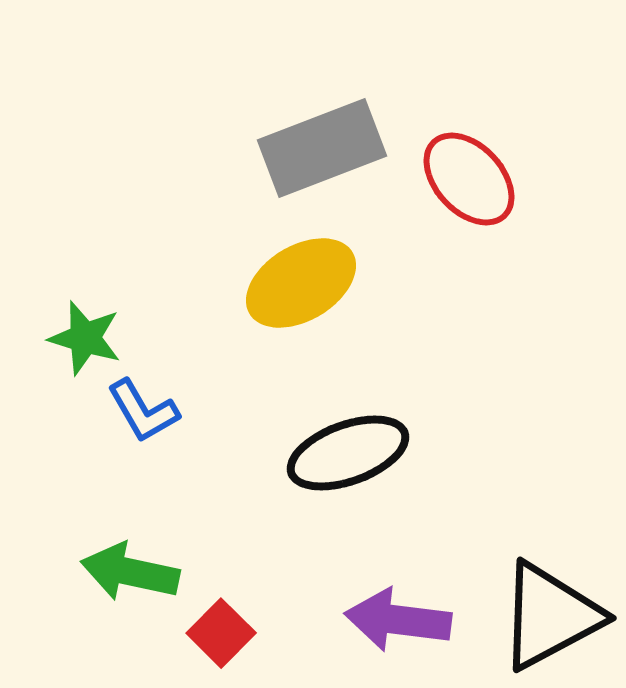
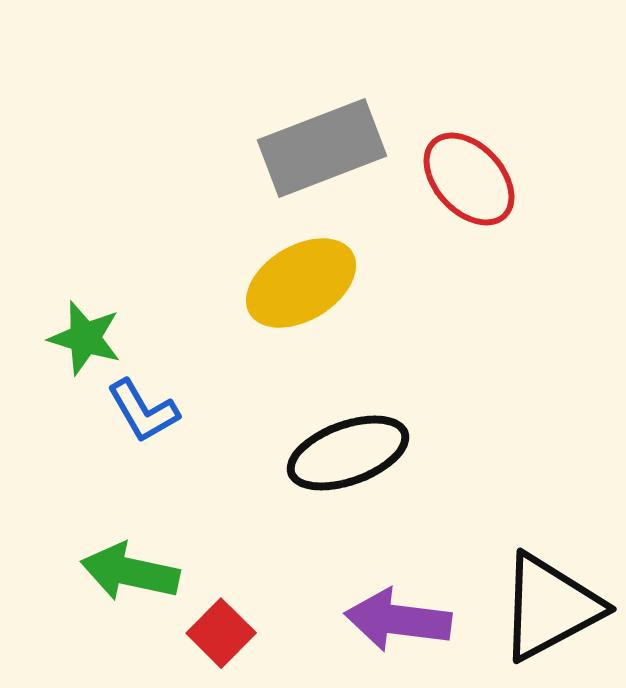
black triangle: moved 9 px up
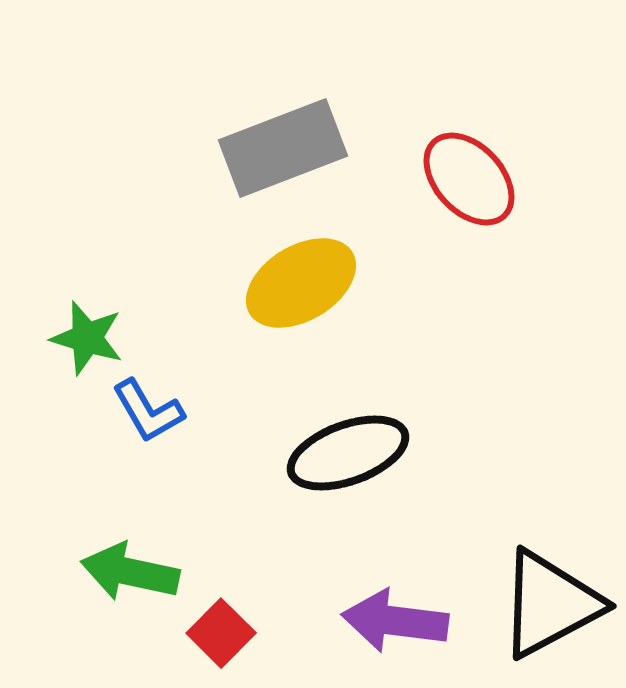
gray rectangle: moved 39 px left
green star: moved 2 px right
blue L-shape: moved 5 px right
black triangle: moved 3 px up
purple arrow: moved 3 px left, 1 px down
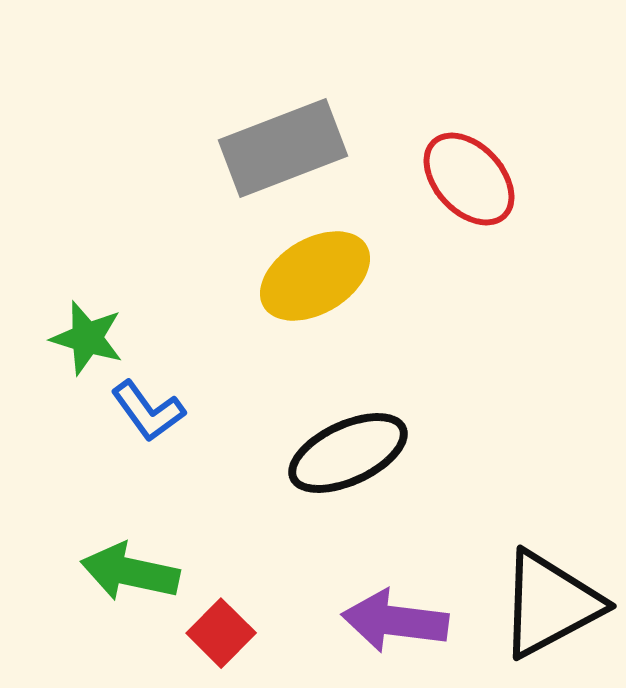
yellow ellipse: moved 14 px right, 7 px up
blue L-shape: rotated 6 degrees counterclockwise
black ellipse: rotated 5 degrees counterclockwise
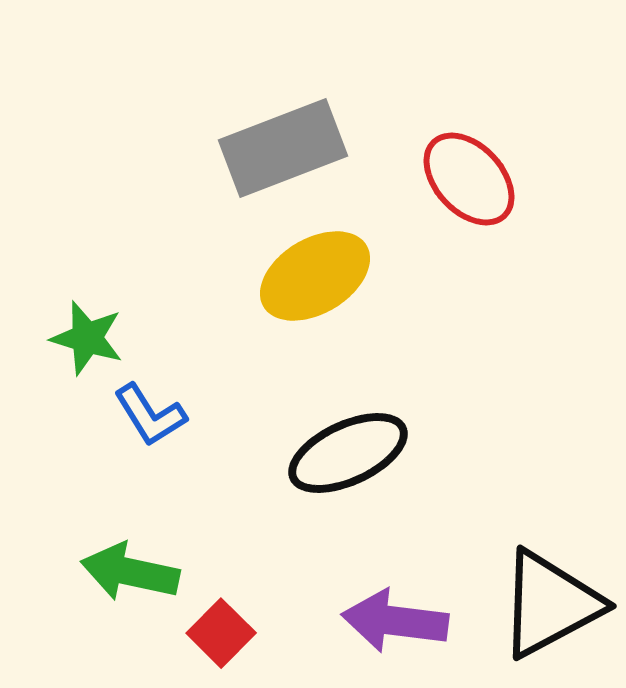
blue L-shape: moved 2 px right, 4 px down; rotated 4 degrees clockwise
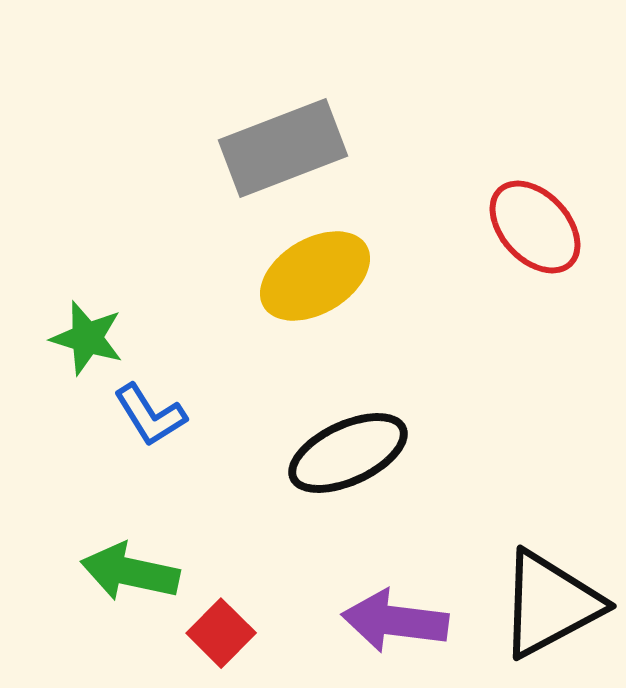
red ellipse: moved 66 px right, 48 px down
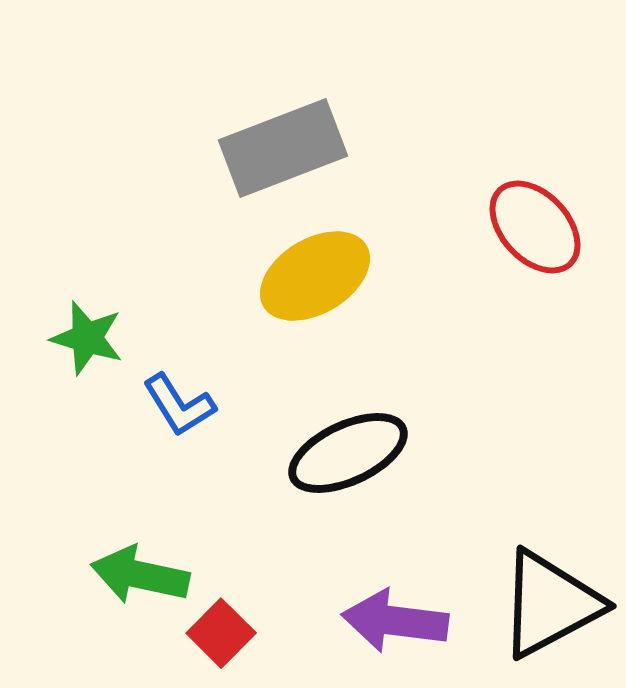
blue L-shape: moved 29 px right, 10 px up
green arrow: moved 10 px right, 3 px down
